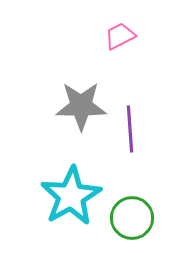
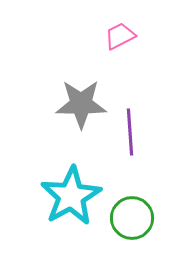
gray star: moved 2 px up
purple line: moved 3 px down
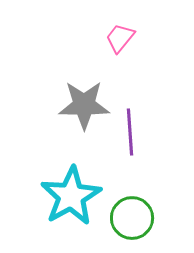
pink trapezoid: moved 2 px down; rotated 24 degrees counterclockwise
gray star: moved 3 px right, 1 px down
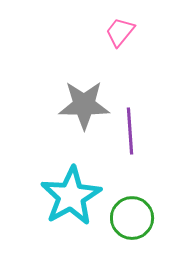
pink trapezoid: moved 6 px up
purple line: moved 1 px up
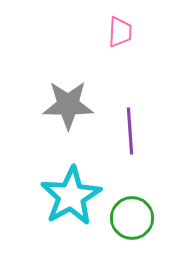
pink trapezoid: rotated 144 degrees clockwise
gray star: moved 16 px left
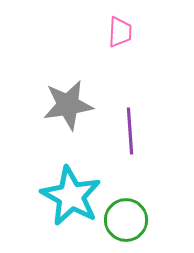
gray star: rotated 9 degrees counterclockwise
cyan star: rotated 14 degrees counterclockwise
green circle: moved 6 px left, 2 px down
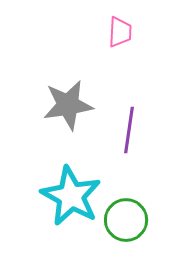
purple line: moved 1 px left, 1 px up; rotated 12 degrees clockwise
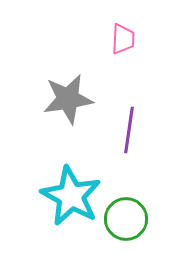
pink trapezoid: moved 3 px right, 7 px down
gray star: moved 6 px up
green circle: moved 1 px up
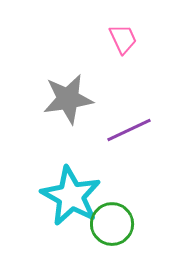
pink trapezoid: rotated 28 degrees counterclockwise
purple line: rotated 57 degrees clockwise
green circle: moved 14 px left, 5 px down
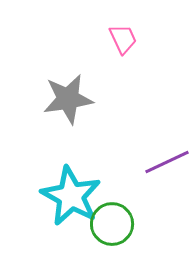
purple line: moved 38 px right, 32 px down
